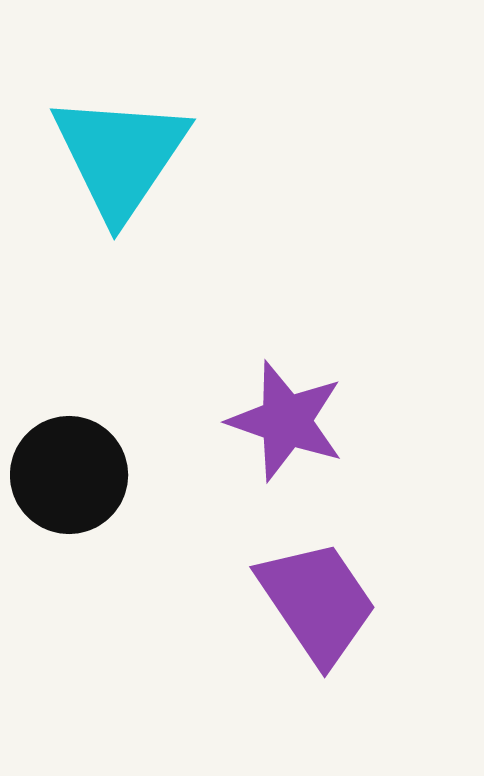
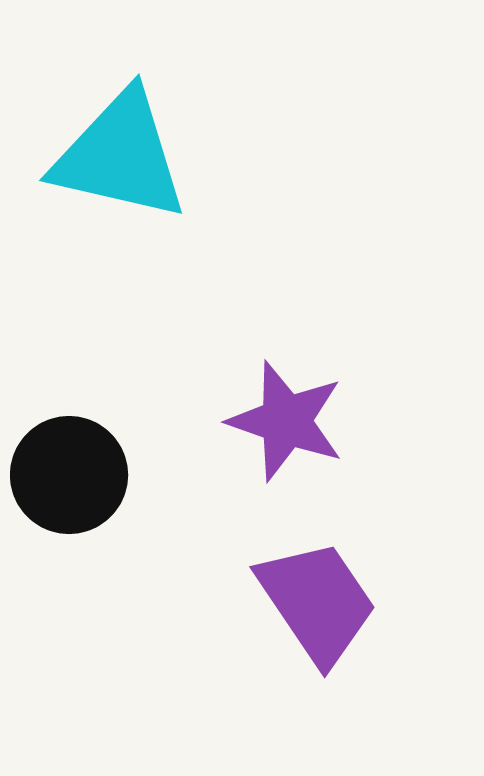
cyan triangle: rotated 51 degrees counterclockwise
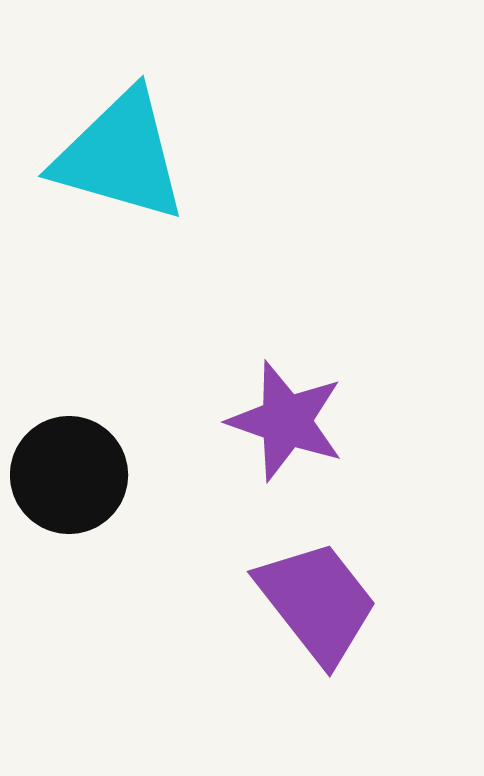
cyan triangle: rotated 3 degrees clockwise
purple trapezoid: rotated 4 degrees counterclockwise
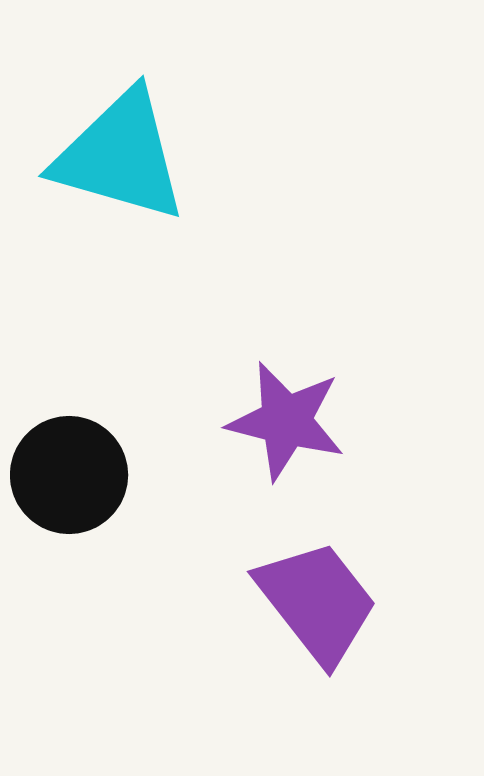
purple star: rotated 5 degrees counterclockwise
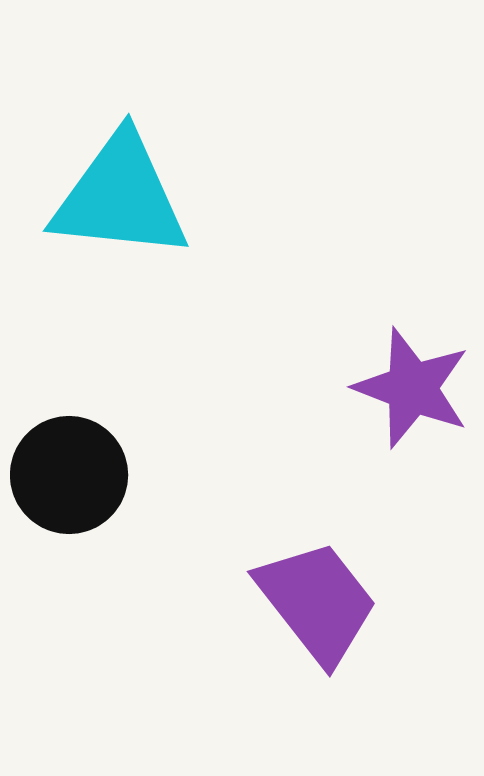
cyan triangle: moved 41 px down; rotated 10 degrees counterclockwise
purple star: moved 126 px right, 33 px up; rotated 7 degrees clockwise
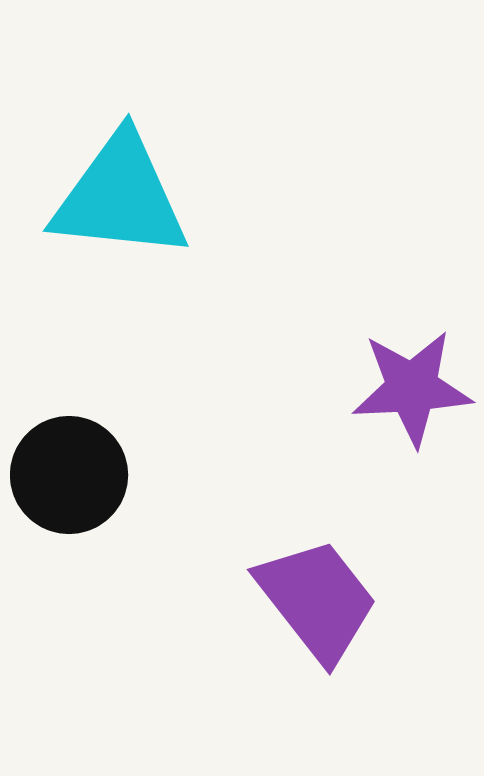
purple star: rotated 24 degrees counterclockwise
purple trapezoid: moved 2 px up
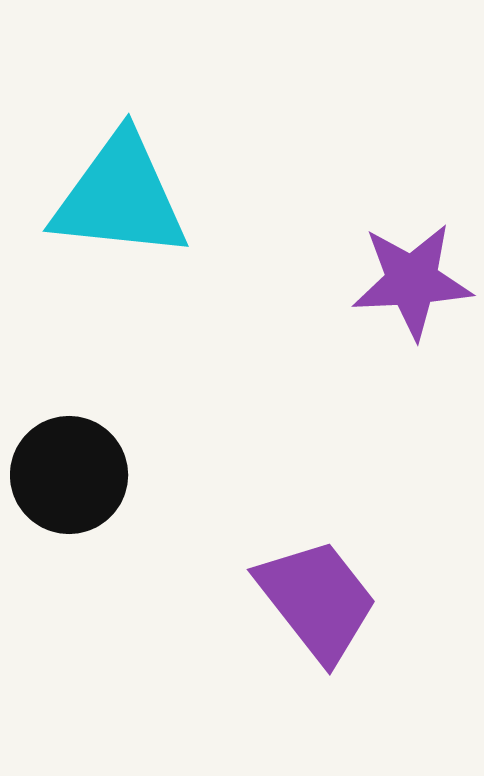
purple star: moved 107 px up
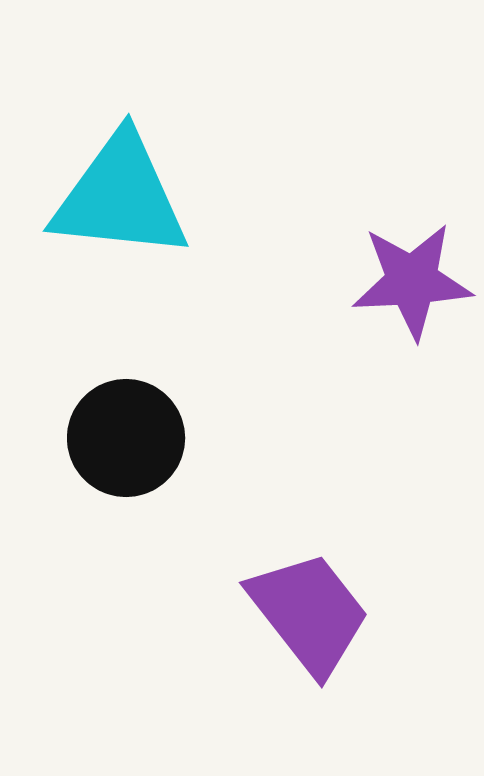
black circle: moved 57 px right, 37 px up
purple trapezoid: moved 8 px left, 13 px down
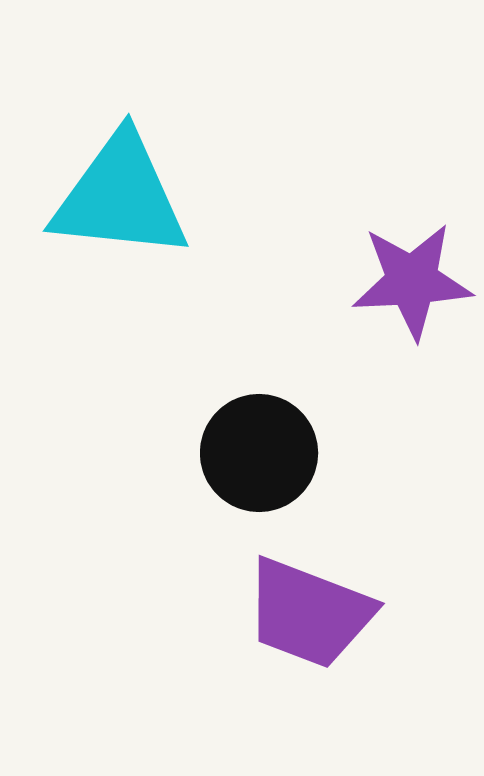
black circle: moved 133 px right, 15 px down
purple trapezoid: rotated 149 degrees clockwise
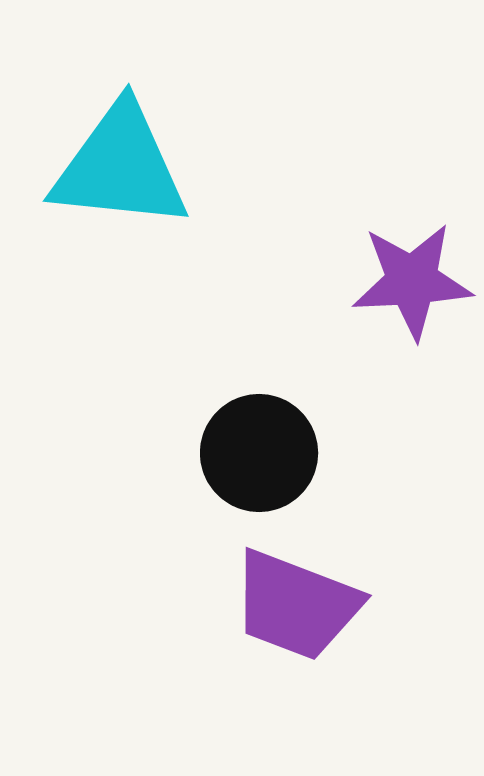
cyan triangle: moved 30 px up
purple trapezoid: moved 13 px left, 8 px up
